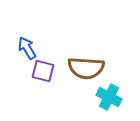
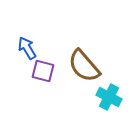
brown semicircle: moved 2 px left, 2 px up; rotated 45 degrees clockwise
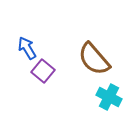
brown semicircle: moved 10 px right, 7 px up
purple square: rotated 25 degrees clockwise
